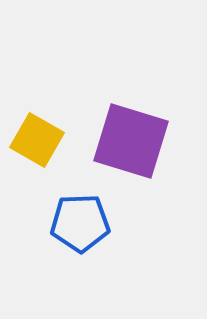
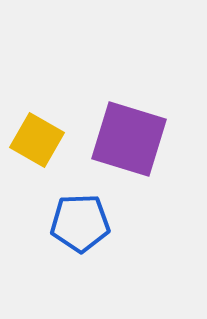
purple square: moved 2 px left, 2 px up
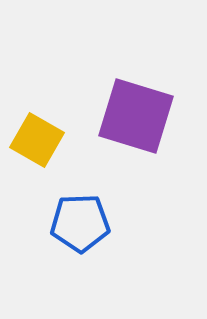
purple square: moved 7 px right, 23 px up
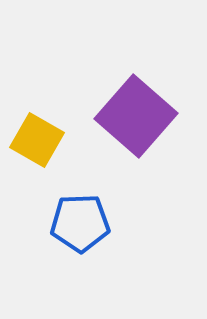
purple square: rotated 24 degrees clockwise
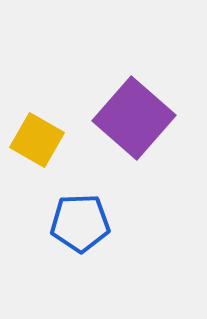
purple square: moved 2 px left, 2 px down
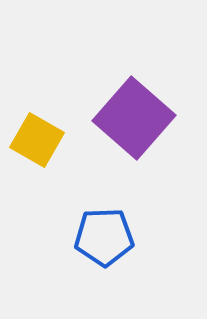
blue pentagon: moved 24 px right, 14 px down
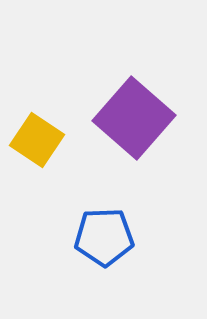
yellow square: rotated 4 degrees clockwise
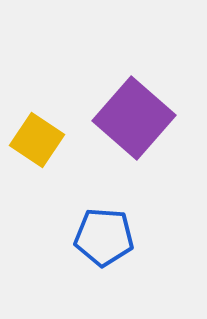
blue pentagon: rotated 6 degrees clockwise
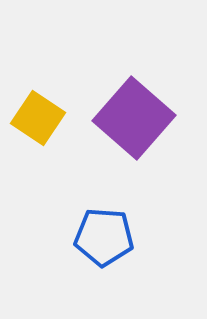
yellow square: moved 1 px right, 22 px up
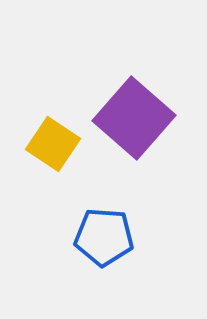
yellow square: moved 15 px right, 26 px down
